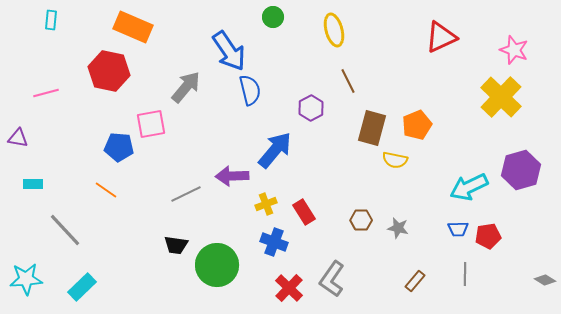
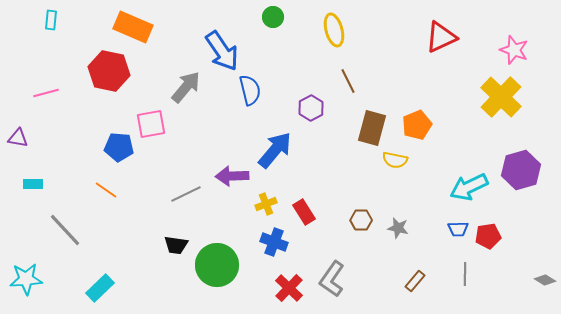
blue arrow at (229, 51): moved 7 px left
cyan rectangle at (82, 287): moved 18 px right, 1 px down
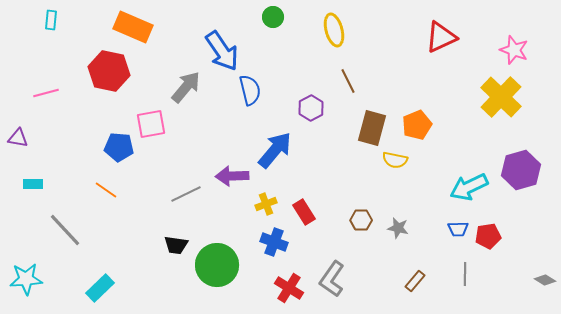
red cross at (289, 288): rotated 12 degrees counterclockwise
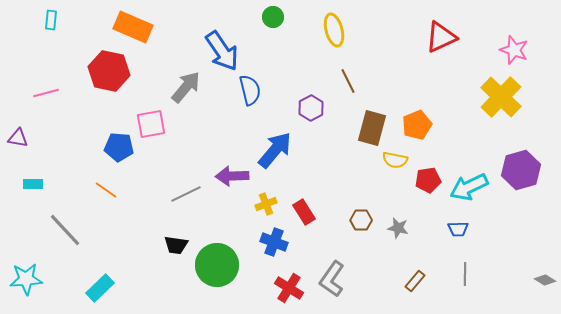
red pentagon at (488, 236): moved 60 px left, 56 px up
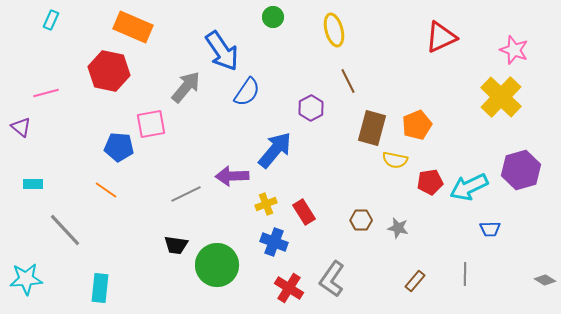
cyan rectangle at (51, 20): rotated 18 degrees clockwise
blue semicircle at (250, 90): moved 3 px left, 2 px down; rotated 48 degrees clockwise
purple triangle at (18, 138): moved 3 px right, 11 px up; rotated 30 degrees clockwise
red pentagon at (428, 180): moved 2 px right, 2 px down
blue trapezoid at (458, 229): moved 32 px right
cyan rectangle at (100, 288): rotated 40 degrees counterclockwise
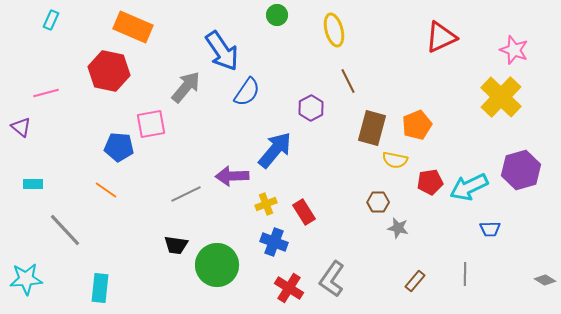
green circle at (273, 17): moved 4 px right, 2 px up
brown hexagon at (361, 220): moved 17 px right, 18 px up
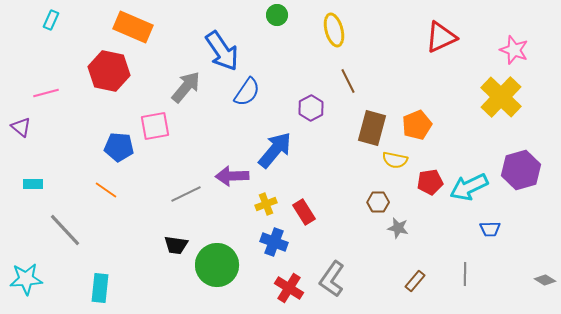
pink square at (151, 124): moved 4 px right, 2 px down
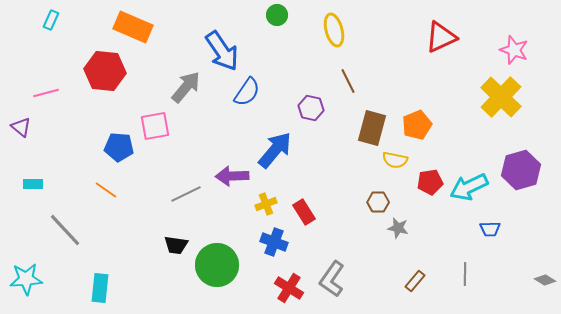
red hexagon at (109, 71): moved 4 px left; rotated 6 degrees counterclockwise
purple hexagon at (311, 108): rotated 20 degrees counterclockwise
